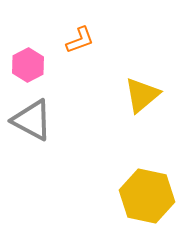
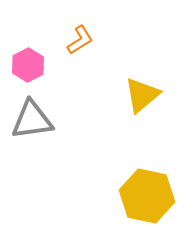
orange L-shape: rotated 12 degrees counterclockwise
gray triangle: rotated 36 degrees counterclockwise
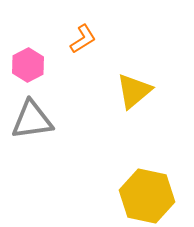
orange L-shape: moved 3 px right, 1 px up
yellow triangle: moved 8 px left, 4 px up
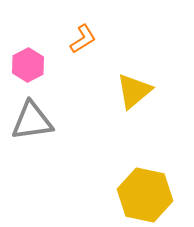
gray triangle: moved 1 px down
yellow hexagon: moved 2 px left, 1 px up
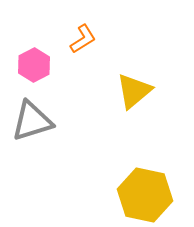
pink hexagon: moved 6 px right
gray triangle: rotated 9 degrees counterclockwise
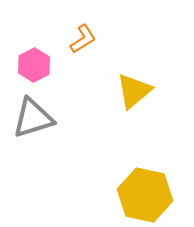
gray triangle: moved 1 px right, 3 px up
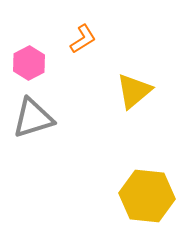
pink hexagon: moved 5 px left, 2 px up
yellow hexagon: moved 2 px right, 1 px down; rotated 6 degrees counterclockwise
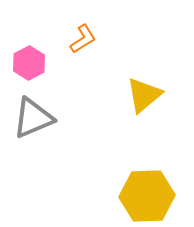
yellow triangle: moved 10 px right, 4 px down
gray triangle: rotated 6 degrees counterclockwise
yellow hexagon: rotated 8 degrees counterclockwise
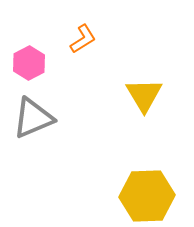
yellow triangle: rotated 21 degrees counterclockwise
